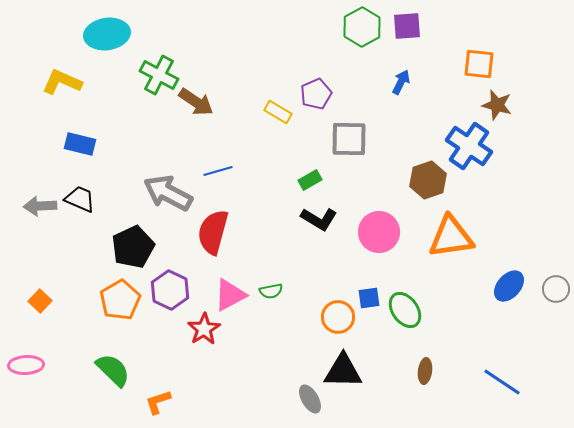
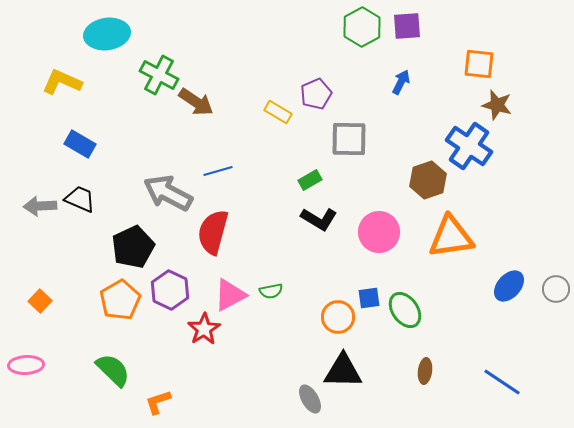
blue rectangle at (80, 144): rotated 16 degrees clockwise
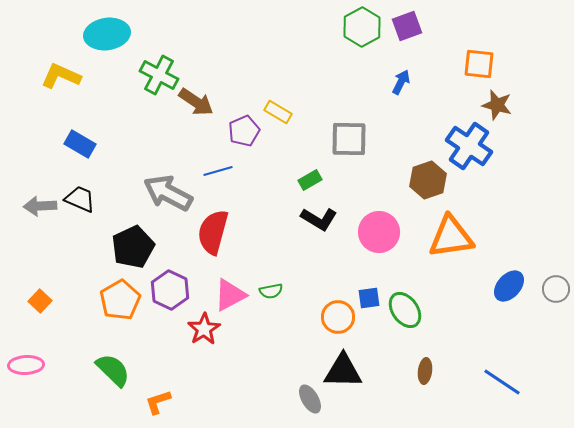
purple square at (407, 26): rotated 16 degrees counterclockwise
yellow L-shape at (62, 82): moved 1 px left, 6 px up
purple pentagon at (316, 94): moved 72 px left, 37 px down
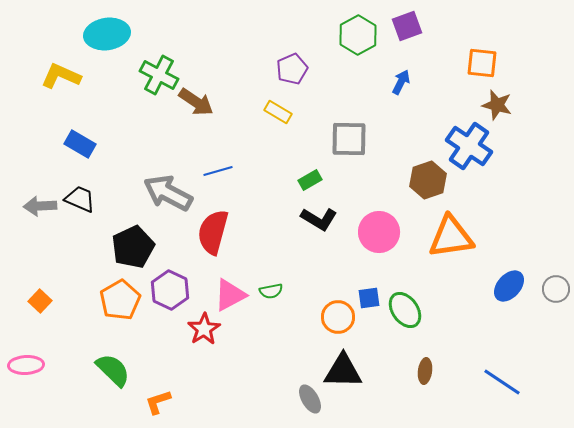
green hexagon at (362, 27): moved 4 px left, 8 px down
orange square at (479, 64): moved 3 px right, 1 px up
purple pentagon at (244, 131): moved 48 px right, 62 px up
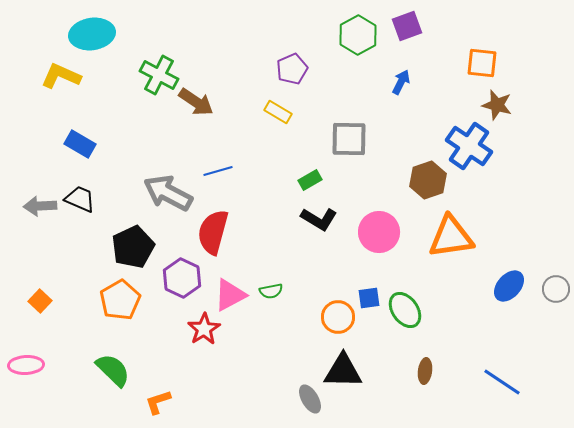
cyan ellipse at (107, 34): moved 15 px left
purple hexagon at (170, 290): moved 12 px right, 12 px up
